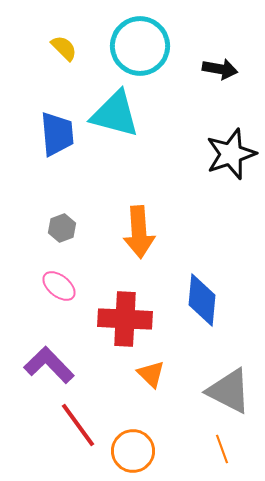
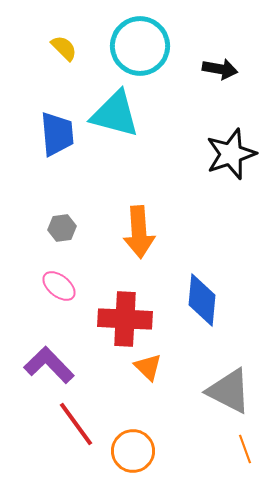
gray hexagon: rotated 12 degrees clockwise
orange triangle: moved 3 px left, 7 px up
red line: moved 2 px left, 1 px up
orange line: moved 23 px right
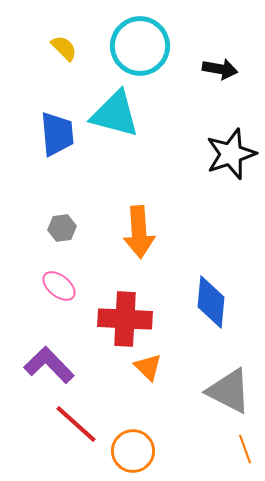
blue diamond: moved 9 px right, 2 px down
red line: rotated 12 degrees counterclockwise
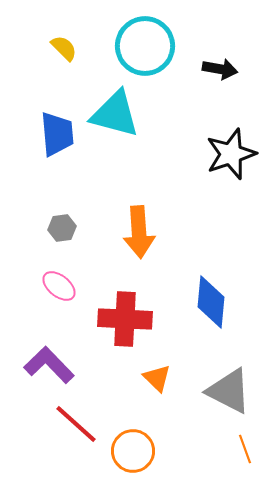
cyan circle: moved 5 px right
orange triangle: moved 9 px right, 11 px down
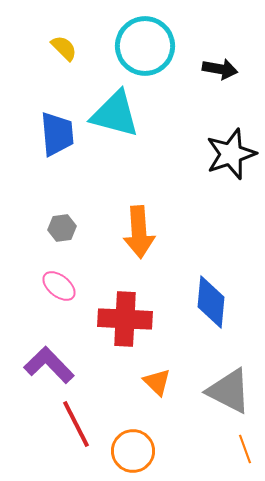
orange triangle: moved 4 px down
red line: rotated 21 degrees clockwise
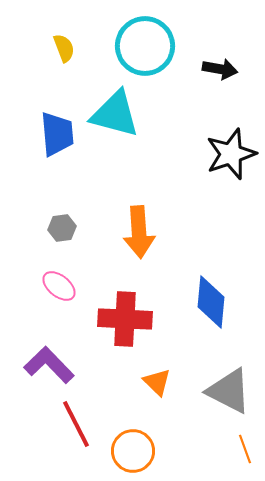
yellow semicircle: rotated 24 degrees clockwise
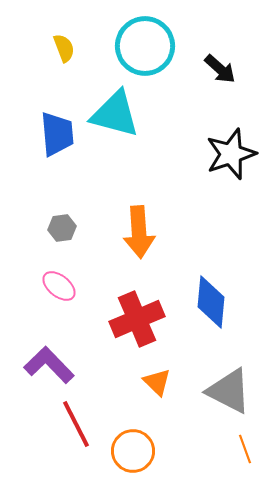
black arrow: rotated 32 degrees clockwise
red cross: moved 12 px right; rotated 26 degrees counterclockwise
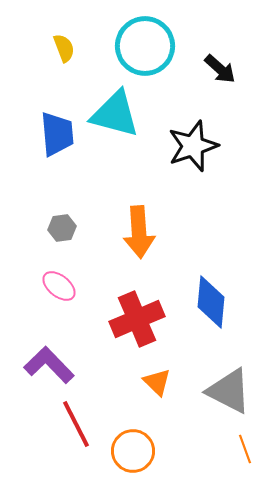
black star: moved 38 px left, 8 px up
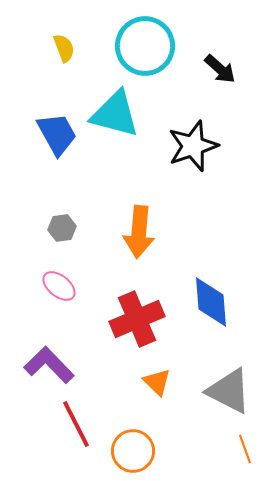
blue trapezoid: rotated 24 degrees counterclockwise
orange arrow: rotated 9 degrees clockwise
blue diamond: rotated 10 degrees counterclockwise
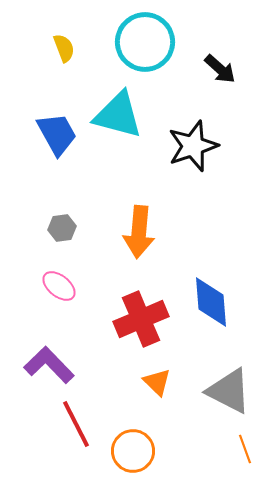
cyan circle: moved 4 px up
cyan triangle: moved 3 px right, 1 px down
red cross: moved 4 px right
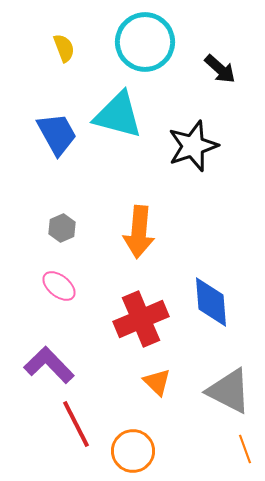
gray hexagon: rotated 16 degrees counterclockwise
